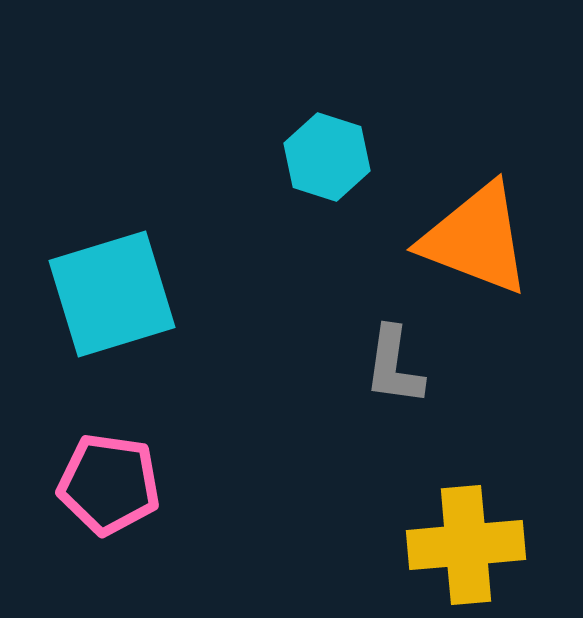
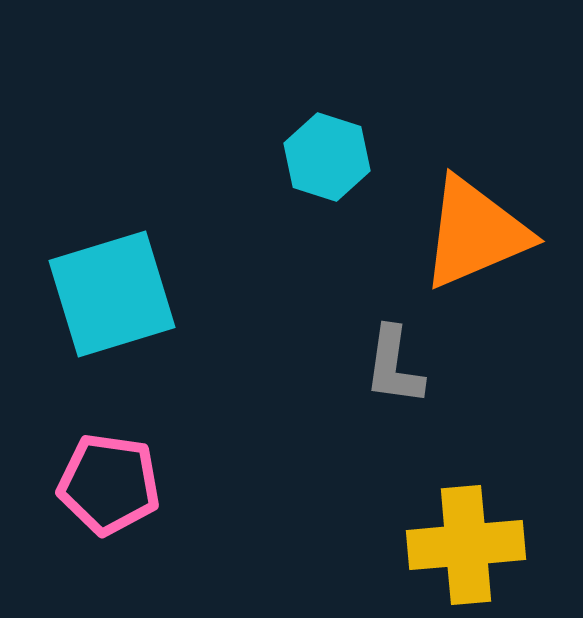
orange triangle: moved 1 px left, 6 px up; rotated 44 degrees counterclockwise
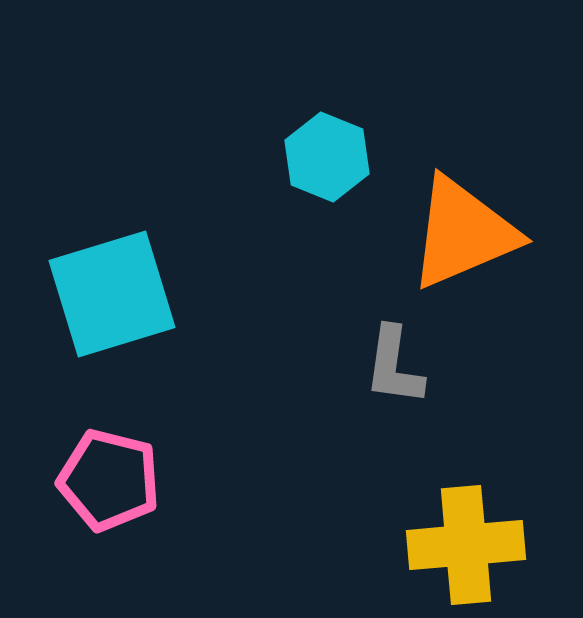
cyan hexagon: rotated 4 degrees clockwise
orange triangle: moved 12 px left
pink pentagon: moved 4 px up; rotated 6 degrees clockwise
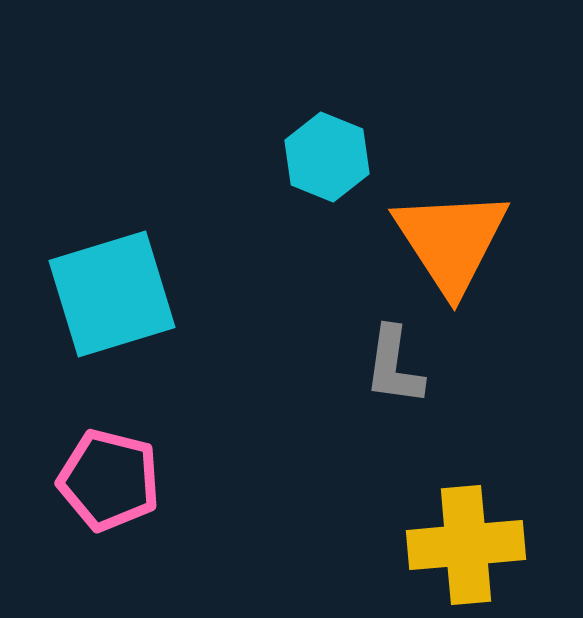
orange triangle: moved 12 px left, 8 px down; rotated 40 degrees counterclockwise
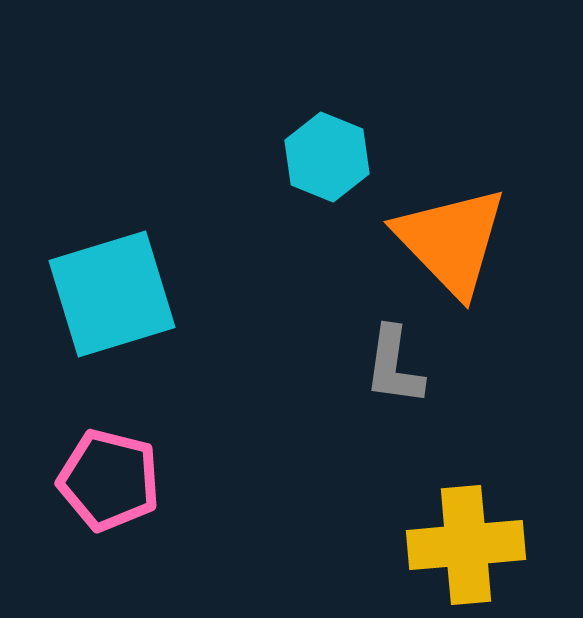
orange triangle: rotated 11 degrees counterclockwise
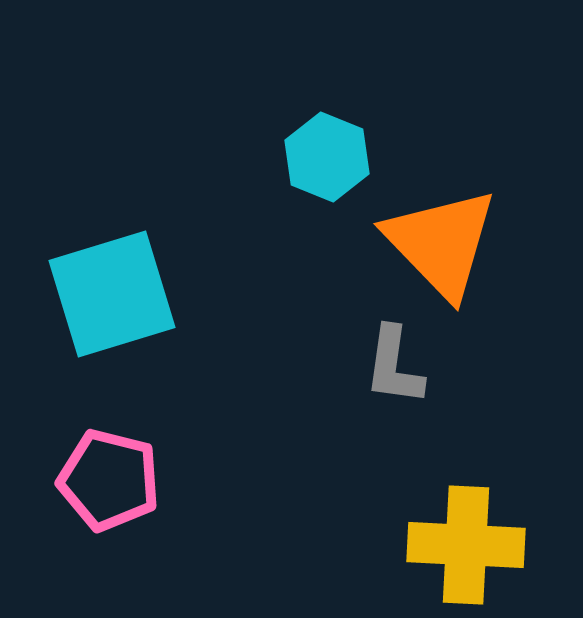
orange triangle: moved 10 px left, 2 px down
yellow cross: rotated 8 degrees clockwise
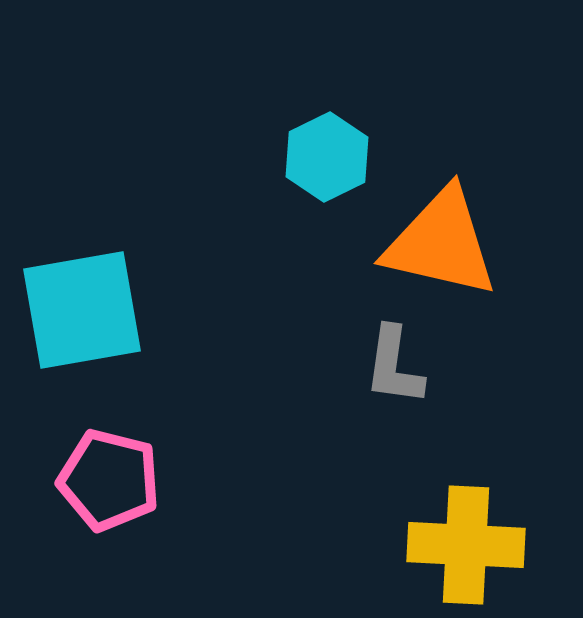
cyan hexagon: rotated 12 degrees clockwise
orange triangle: rotated 33 degrees counterclockwise
cyan square: moved 30 px left, 16 px down; rotated 7 degrees clockwise
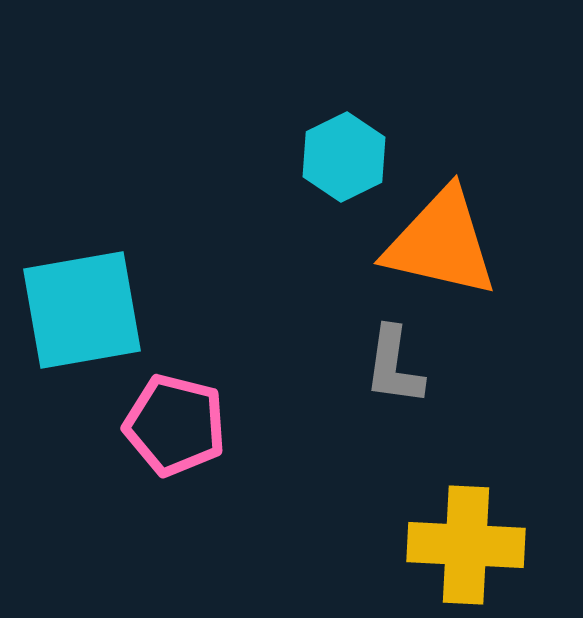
cyan hexagon: moved 17 px right
pink pentagon: moved 66 px right, 55 px up
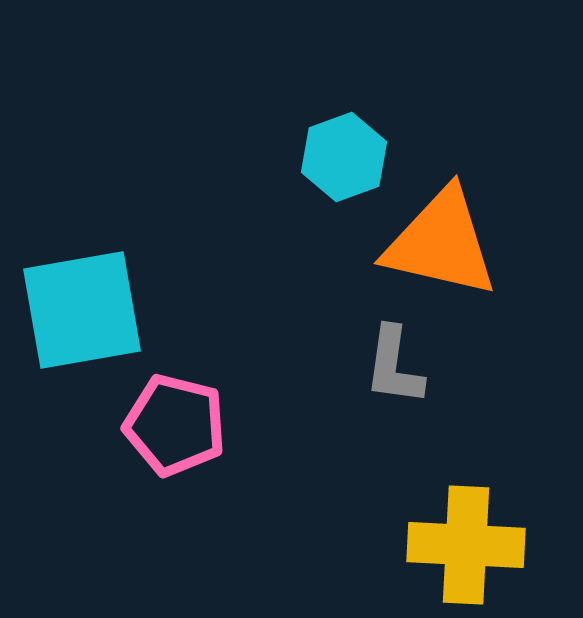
cyan hexagon: rotated 6 degrees clockwise
